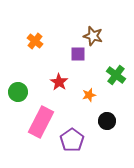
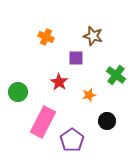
orange cross: moved 11 px right, 4 px up; rotated 14 degrees counterclockwise
purple square: moved 2 px left, 4 px down
pink rectangle: moved 2 px right
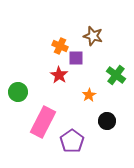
orange cross: moved 14 px right, 9 px down
red star: moved 7 px up
orange star: rotated 16 degrees counterclockwise
purple pentagon: moved 1 px down
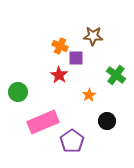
brown star: rotated 12 degrees counterclockwise
pink rectangle: rotated 40 degrees clockwise
